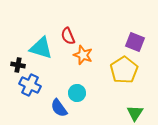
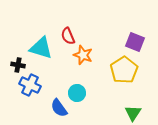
green triangle: moved 2 px left
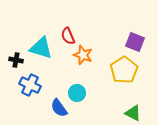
black cross: moved 2 px left, 5 px up
green triangle: rotated 36 degrees counterclockwise
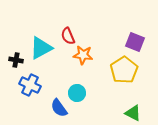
cyan triangle: rotated 45 degrees counterclockwise
orange star: rotated 12 degrees counterclockwise
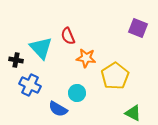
purple square: moved 3 px right, 14 px up
cyan triangle: rotated 45 degrees counterclockwise
orange star: moved 3 px right, 3 px down
yellow pentagon: moved 9 px left, 6 px down
blue semicircle: moved 1 px left, 1 px down; rotated 24 degrees counterclockwise
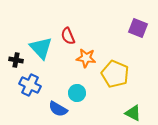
yellow pentagon: moved 2 px up; rotated 16 degrees counterclockwise
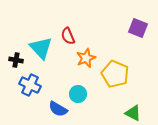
orange star: rotated 30 degrees counterclockwise
cyan circle: moved 1 px right, 1 px down
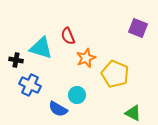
cyan triangle: rotated 30 degrees counterclockwise
cyan circle: moved 1 px left, 1 px down
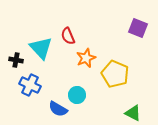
cyan triangle: rotated 30 degrees clockwise
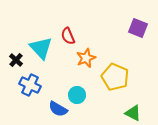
black cross: rotated 32 degrees clockwise
yellow pentagon: moved 3 px down
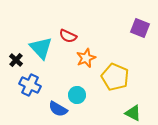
purple square: moved 2 px right
red semicircle: rotated 42 degrees counterclockwise
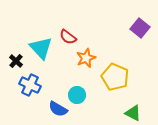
purple square: rotated 18 degrees clockwise
red semicircle: moved 1 px down; rotated 12 degrees clockwise
black cross: moved 1 px down
